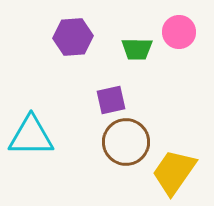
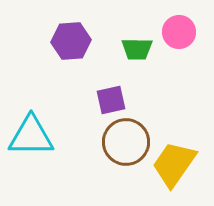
purple hexagon: moved 2 px left, 4 px down
yellow trapezoid: moved 8 px up
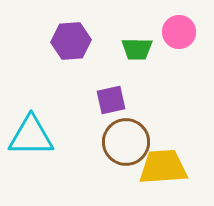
yellow trapezoid: moved 11 px left, 3 px down; rotated 51 degrees clockwise
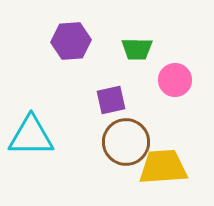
pink circle: moved 4 px left, 48 px down
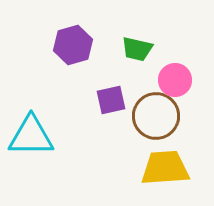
purple hexagon: moved 2 px right, 4 px down; rotated 12 degrees counterclockwise
green trapezoid: rotated 12 degrees clockwise
brown circle: moved 30 px right, 26 px up
yellow trapezoid: moved 2 px right, 1 px down
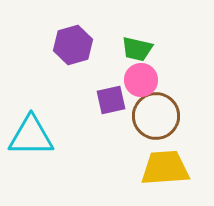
pink circle: moved 34 px left
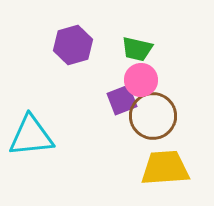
purple square: moved 11 px right; rotated 8 degrees counterclockwise
brown circle: moved 3 px left
cyan triangle: rotated 6 degrees counterclockwise
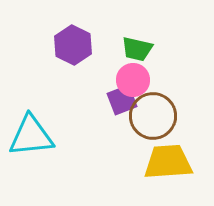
purple hexagon: rotated 18 degrees counterclockwise
pink circle: moved 8 px left
yellow trapezoid: moved 3 px right, 6 px up
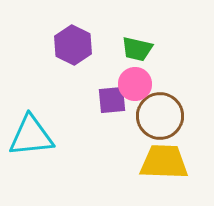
pink circle: moved 2 px right, 4 px down
purple square: moved 10 px left; rotated 16 degrees clockwise
brown circle: moved 7 px right
yellow trapezoid: moved 4 px left; rotated 6 degrees clockwise
